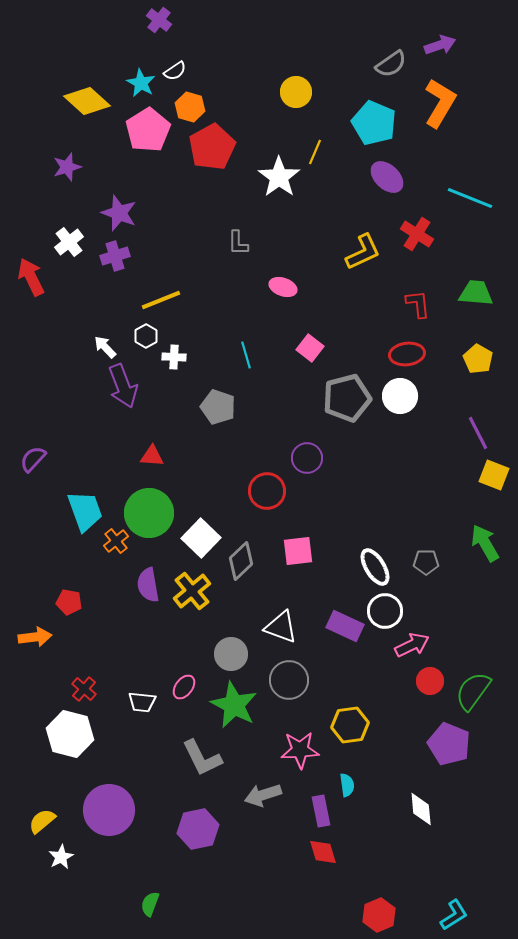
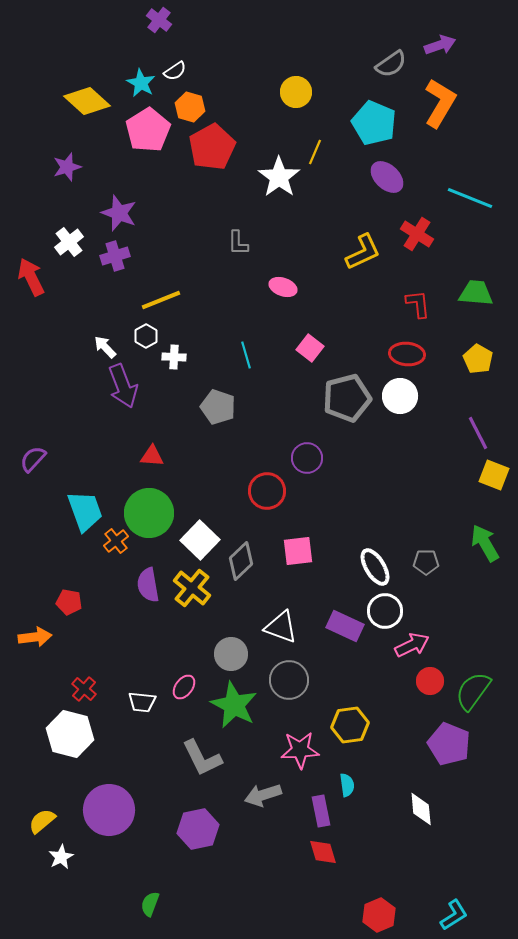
red ellipse at (407, 354): rotated 12 degrees clockwise
white square at (201, 538): moved 1 px left, 2 px down
yellow cross at (192, 591): moved 3 px up; rotated 12 degrees counterclockwise
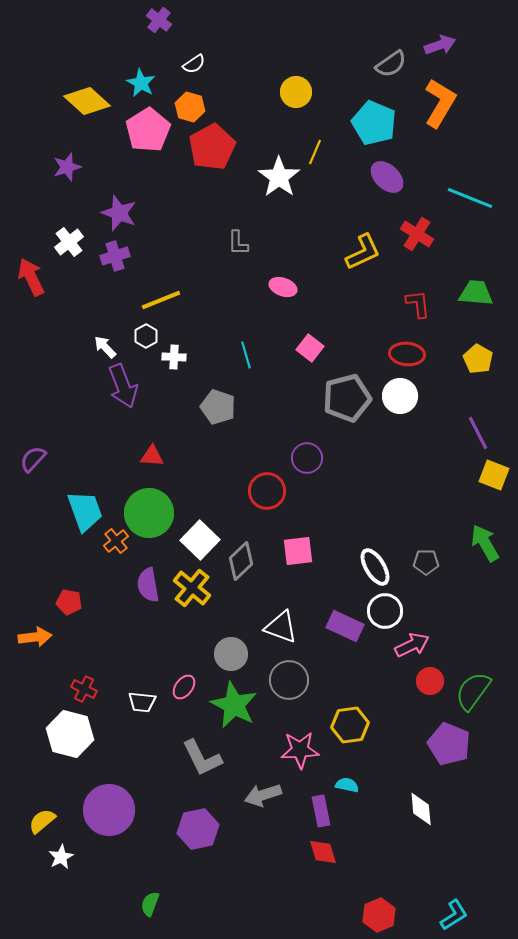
white semicircle at (175, 71): moved 19 px right, 7 px up
red cross at (84, 689): rotated 15 degrees counterclockwise
cyan semicircle at (347, 785): rotated 70 degrees counterclockwise
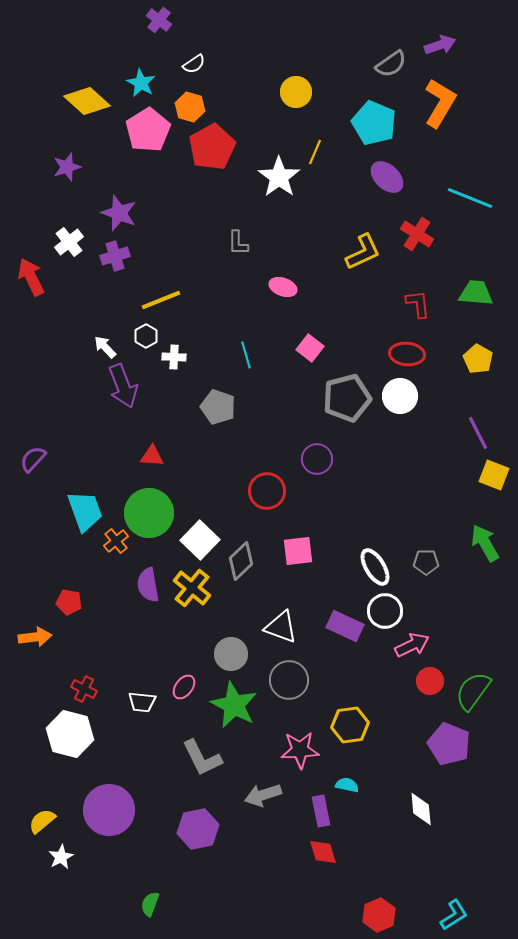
purple circle at (307, 458): moved 10 px right, 1 px down
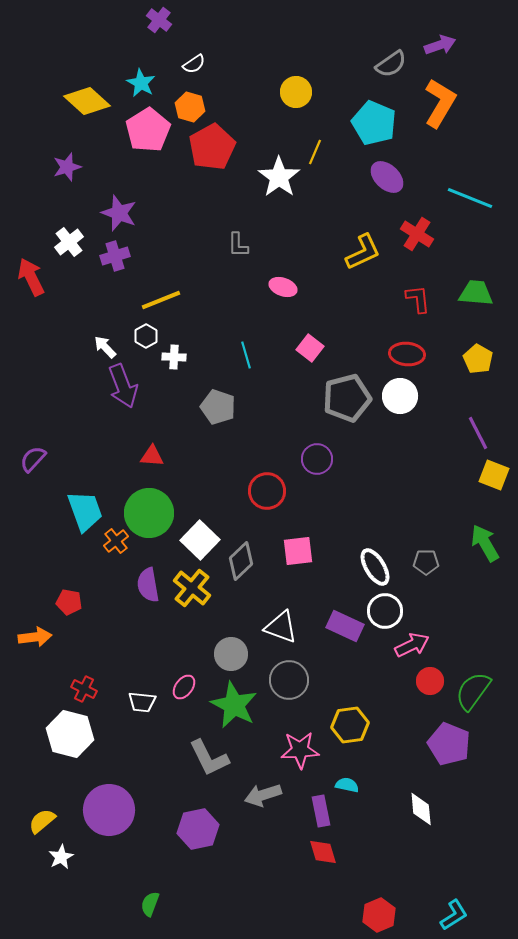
gray L-shape at (238, 243): moved 2 px down
red L-shape at (418, 304): moved 5 px up
gray L-shape at (202, 758): moved 7 px right
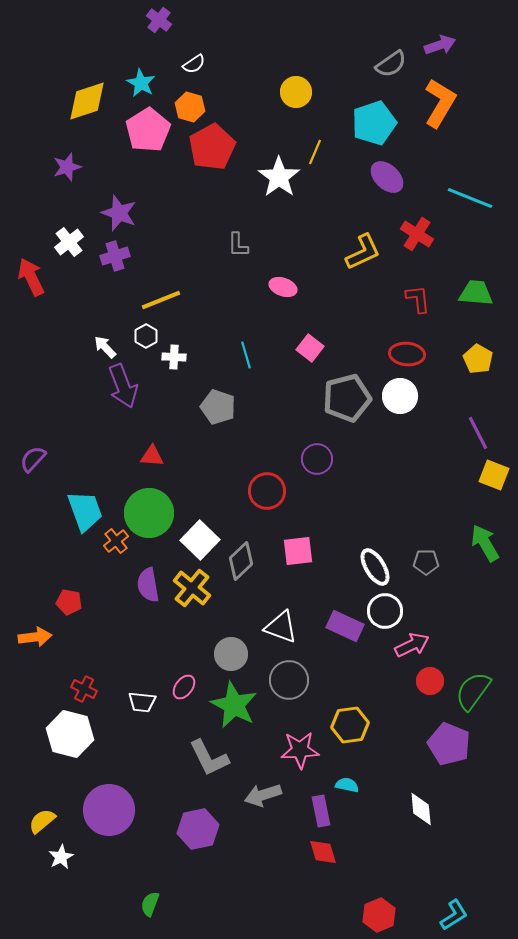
yellow diamond at (87, 101): rotated 60 degrees counterclockwise
cyan pentagon at (374, 123): rotated 30 degrees clockwise
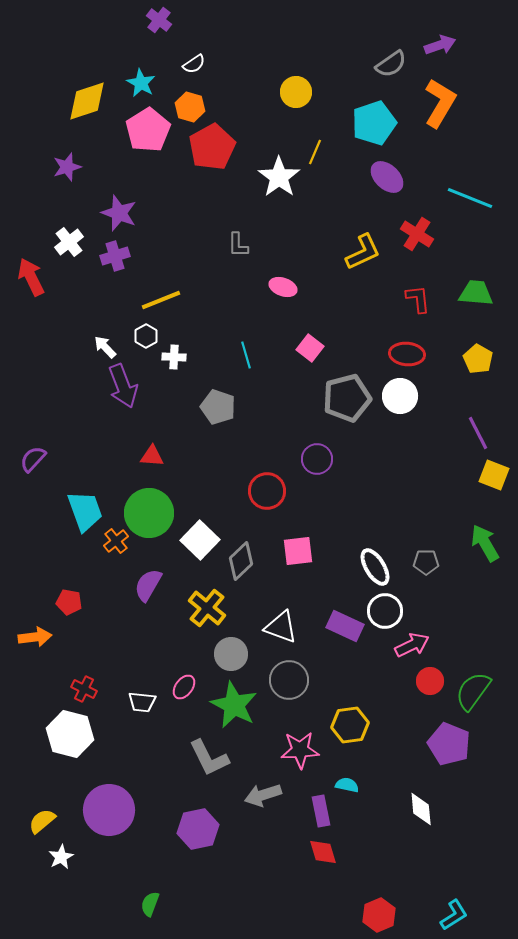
purple semicircle at (148, 585): rotated 40 degrees clockwise
yellow cross at (192, 588): moved 15 px right, 20 px down
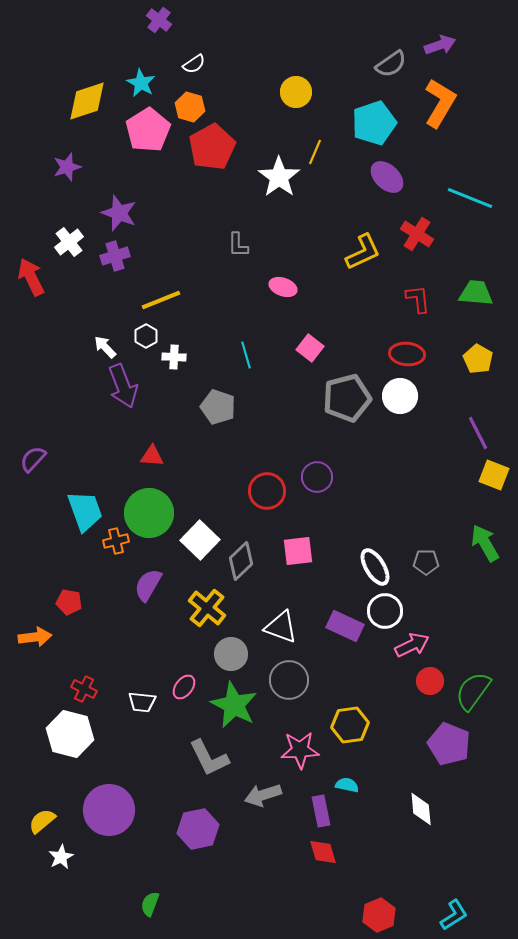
purple circle at (317, 459): moved 18 px down
orange cross at (116, 541): rotated 25 degrees clockwise
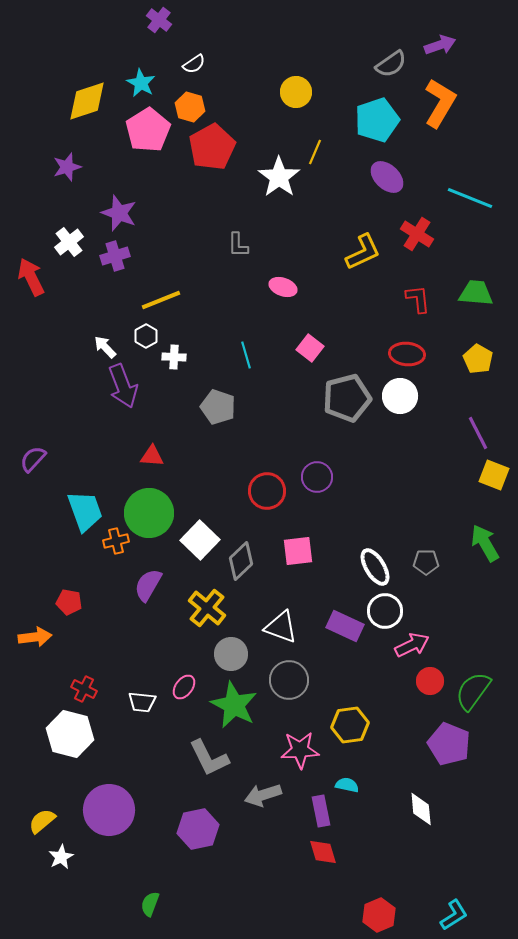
cyan pentagon at (374, 123): moved 3 px right, 3 px up
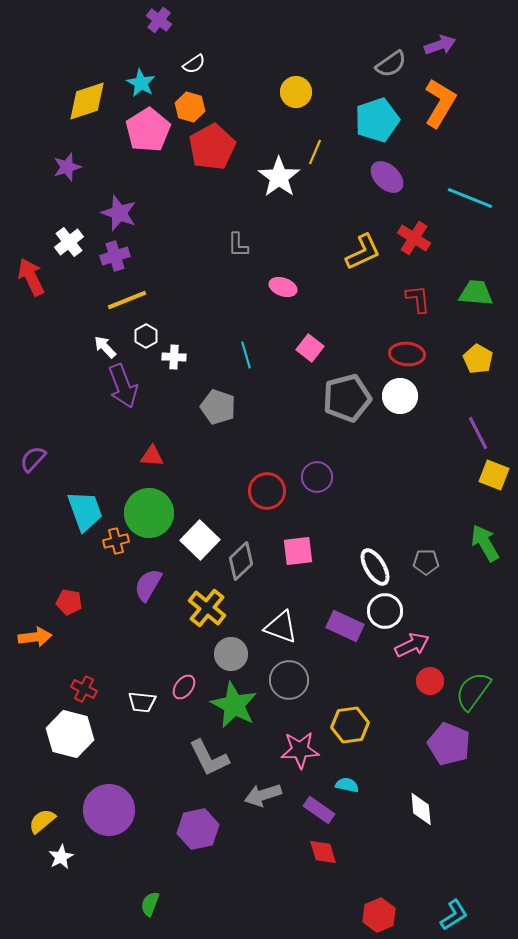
red cross at (417, 234): moved 3 px left, 4 px down
yellow line at (161, 300): moved 34 px left
purple rectangle at (321, 811): moved 2 px left, 1 px up; rotated 44 degrees counterclockwise
